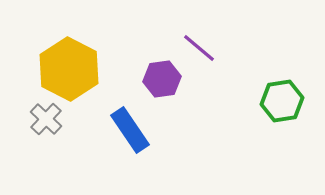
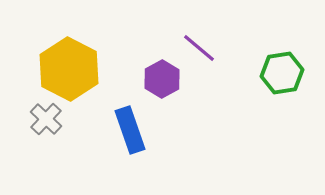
purple hexagon: rotated 21 degrees counterclockwise
green hexagon: moved 28 px up
blue rectangle: rotated 15 degrees clockwise
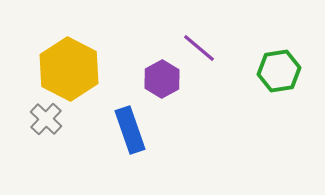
green hexagon: moved 3 px left, 2 px up
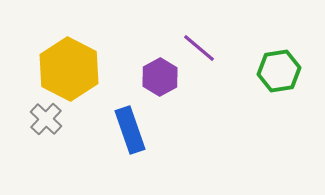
purple hexagon: moved 2 px left, 2 px up
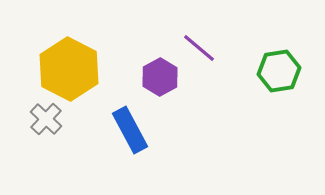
blue rectangle: rotated 9 degrees counterclockwise
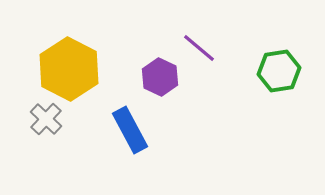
purple hexagon: rotated 6 degrees counterclockwise
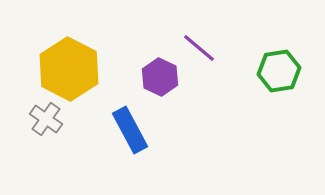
gray cross: rotated 8 degrees counterclockwise
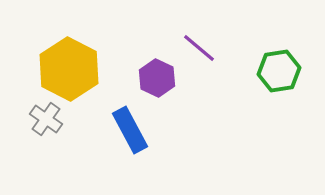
purple hexagon: moved 3 px left, 1 px down
